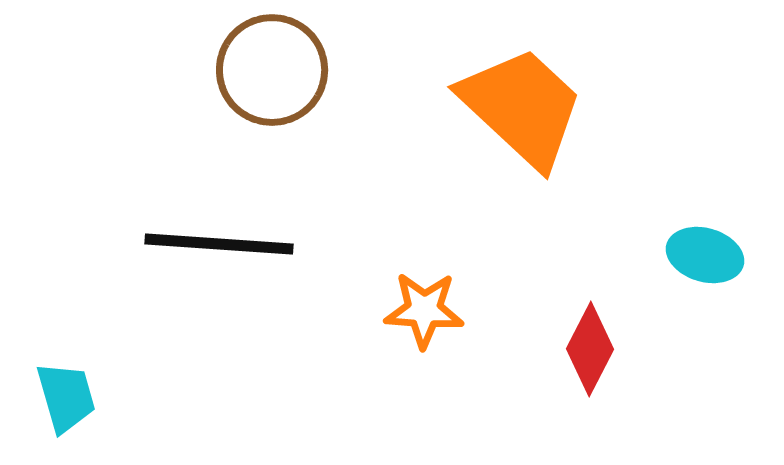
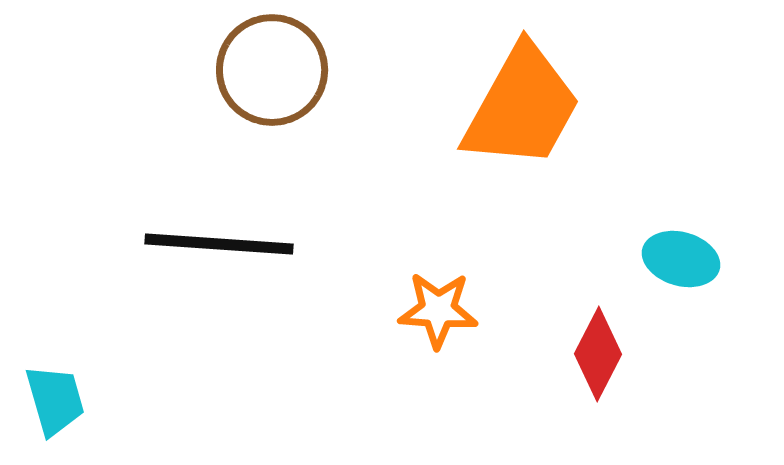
orange trapezoid: rotated 76 degrees clockwise
cyan ellipse: moved 24 px left, 4 px down
orange star: moved 14 px right
red diamond: moved 8 px right, 5 px down
cyan trapezoid: moved 11 px left, 3 px down
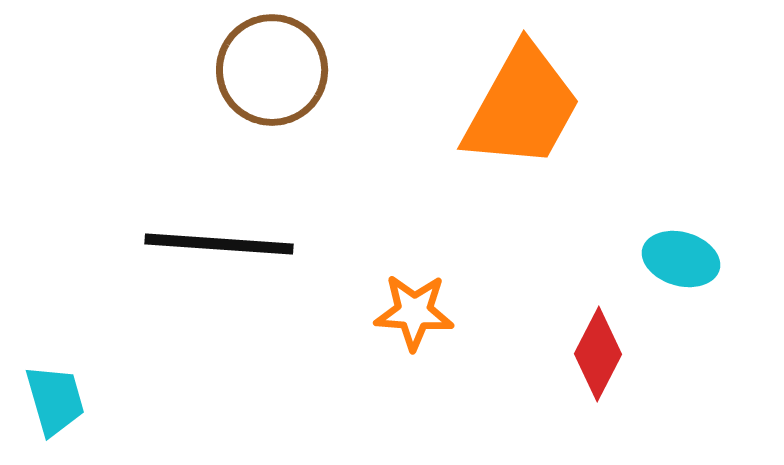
orange star: moved 24 px left, 2 px down
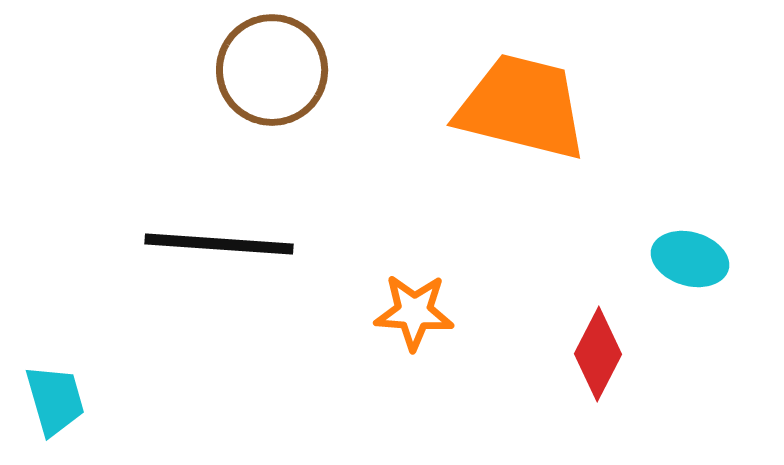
orange trapezoid: rotated 105 degrees counterclockwise
cyan ellipse: moved 9 px right
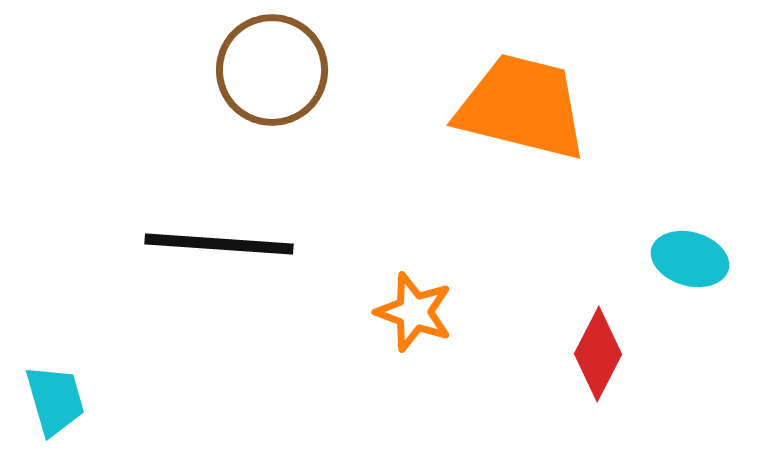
orange star: rotated 16 degrees clockwise
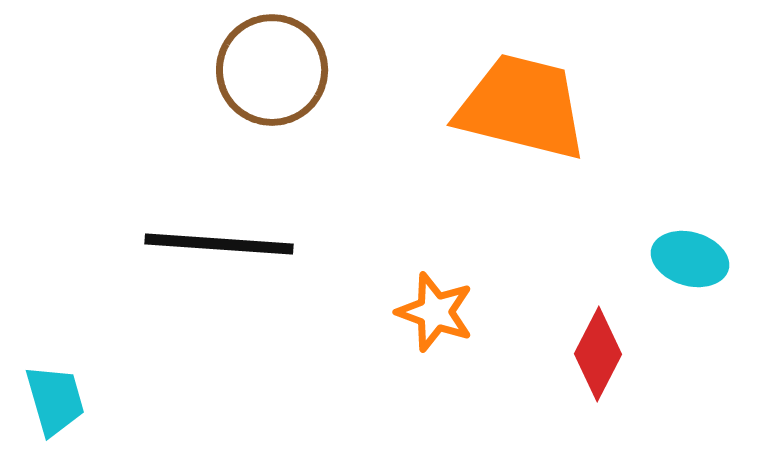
orange star: moved 21 px right
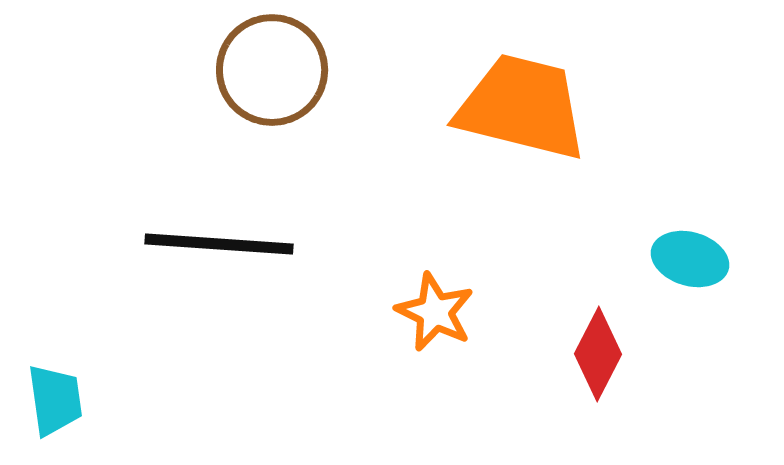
orange star: rotated 6 degrees clockwise
cyan trapezoid: rotated 8 degrees clockwise
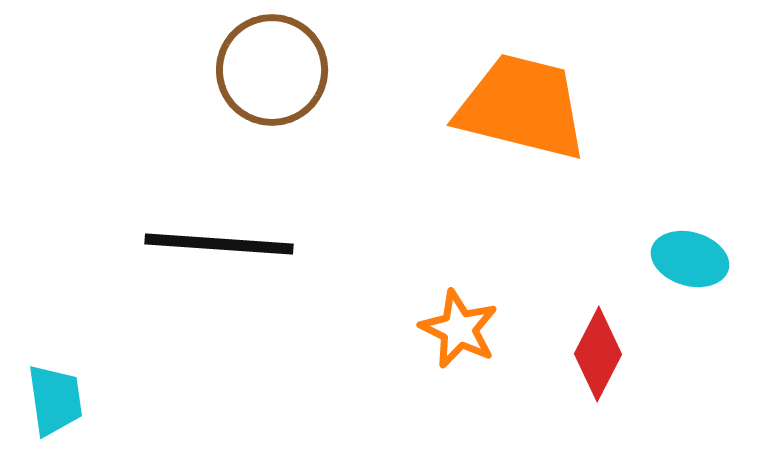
orange star: moved 24 px right, 17 px down
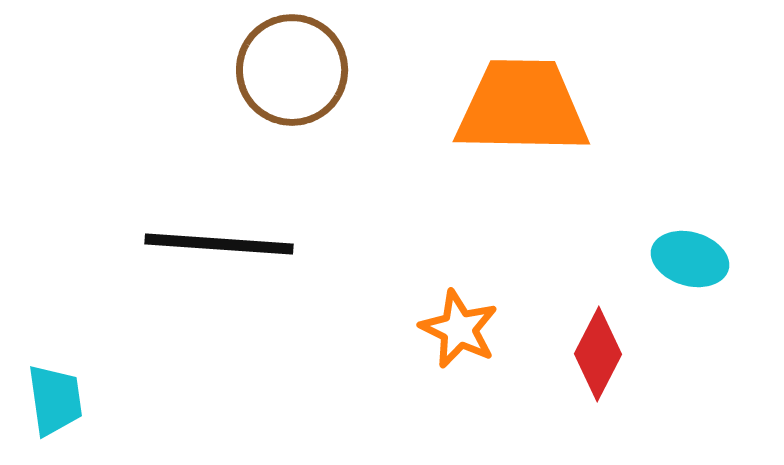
brown circle: moved 20 px right
orange trapezoid: rotated 13 degrees counterclockwise
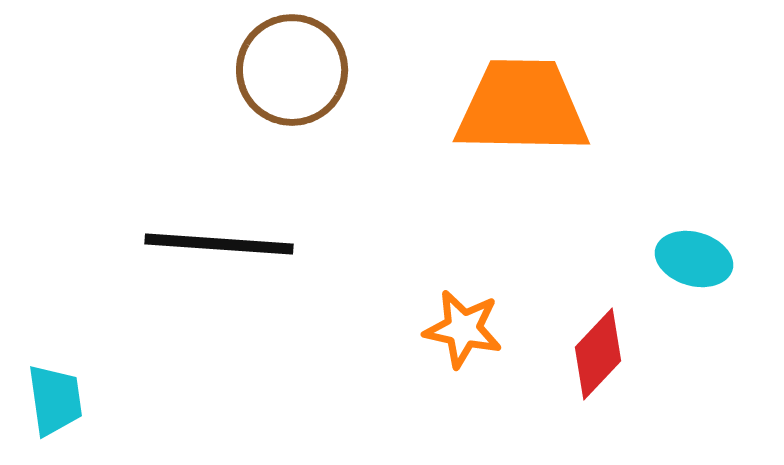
cyan ellipse: moved 4 px right
orange star: moved 4 px right; rotated 14 degrees counterclockwise
red diamond: rotated 16 degrees clockwise
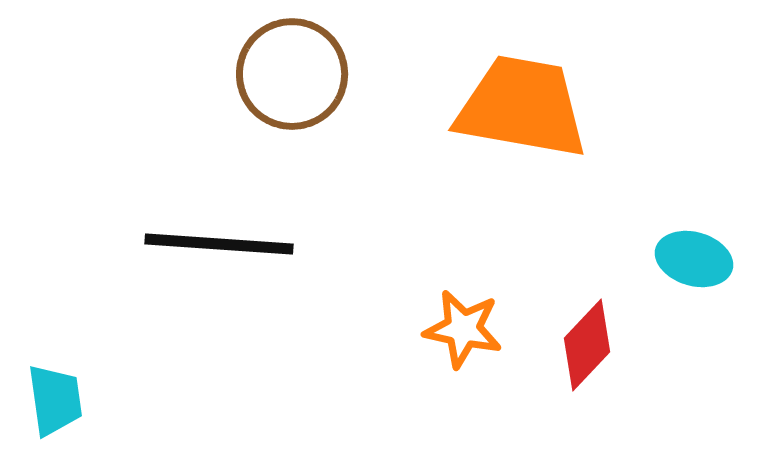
brown circle: moved 4 px down
orange trapezoid: rotated 9 degrees clockwise
red diamond: moved 11 px left, 9 px up
